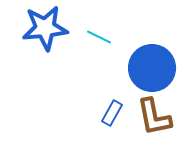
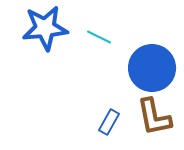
blue rectangle: moved 3 px left, 9 px down
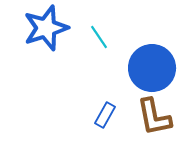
blue star: moved 1 px right; rotated 12 degrees counterclockwise
cyan line: rotated 30 degrees clockwise
blue rectangle: moved 4 px left, 7 px up
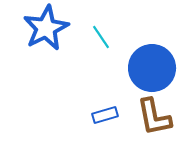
blue star: rotated 9 degrees counterclockwise
cyan line: moved 2 px right
blue rectangle: rotated 45 degrees clockwise
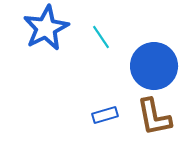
blue circle: moved 2 px right, 2 px up
